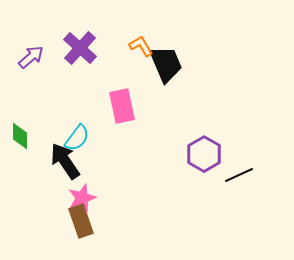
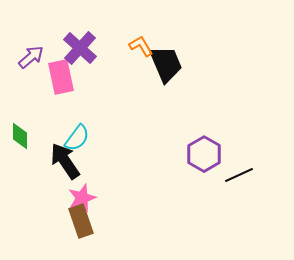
pink rectangle: moved 61 px left, 29 px up
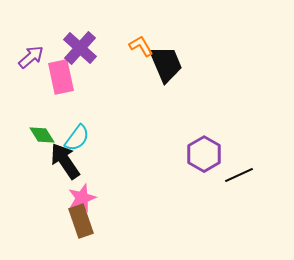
green diamond: moved 22 px right, 1 px up; rotated 32 degrees counterclockwise
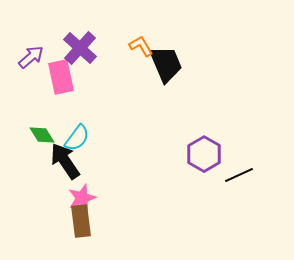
brown rectangle: rotated 12 degrees clockwise
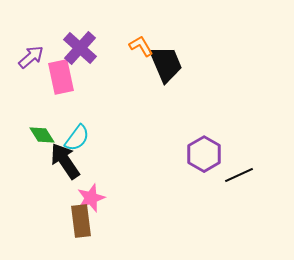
pink star: moved 9 px right
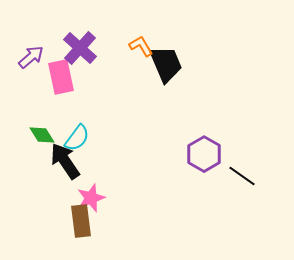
black line: moved 3 px right, 1 px down; rotated 60 degrees clockwise
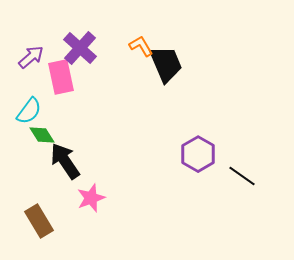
cyan semicircle: moved 48 px left, 27 px up
purple hexagon: moved 6 px left
brown rectangle: moved 42 px left; rotated 24 degrees counterclockwise
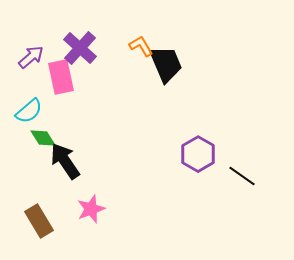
cyan semicircle: rotated 12 degrees clockwise
green diamond: moved 1 px right, 3 px down
pink star: moved 11 px down
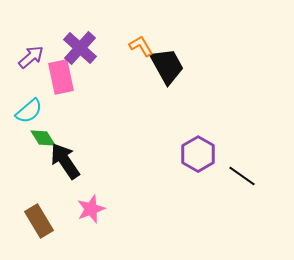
black trapezoid: moved 1 px right, 2 px down; rotated 6 degrees counterclockwise
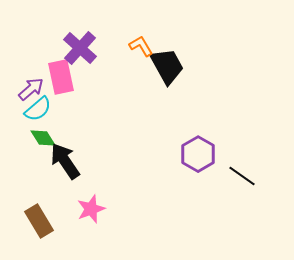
purple arrow: moved 32 px down
cyan semicircle: moved 9 px right, 2 px up
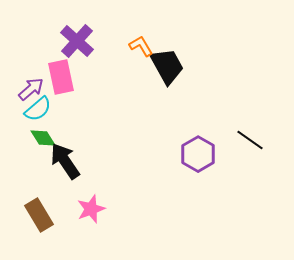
purple cross: moved 3 px left, 7 px up
black line: moved 8 px right, 36 px up
brown rectangle: moved 6 px up
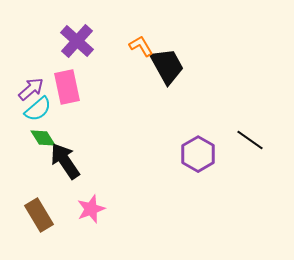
pink rectangle: moved 6 px right, 10 px down
